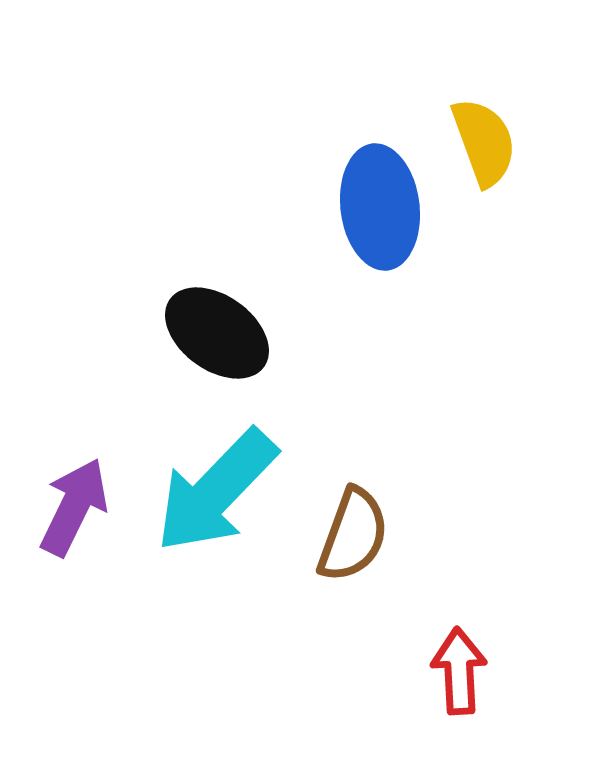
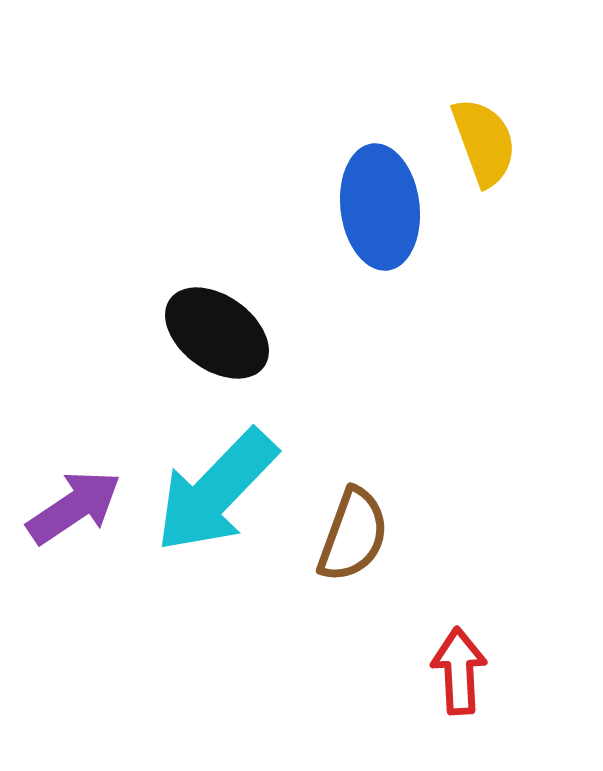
purple arrow: rotated 30 degrees clockwise
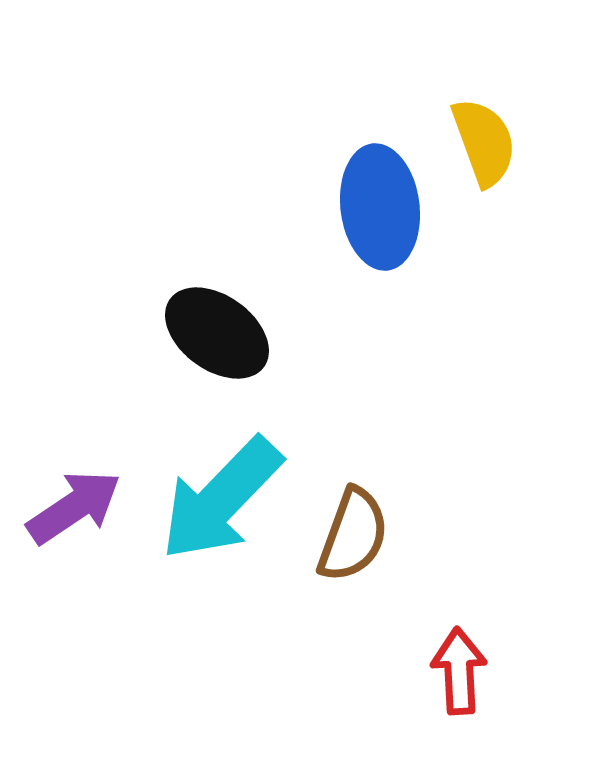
cyan arrow: moved 5 px right, 8 px down
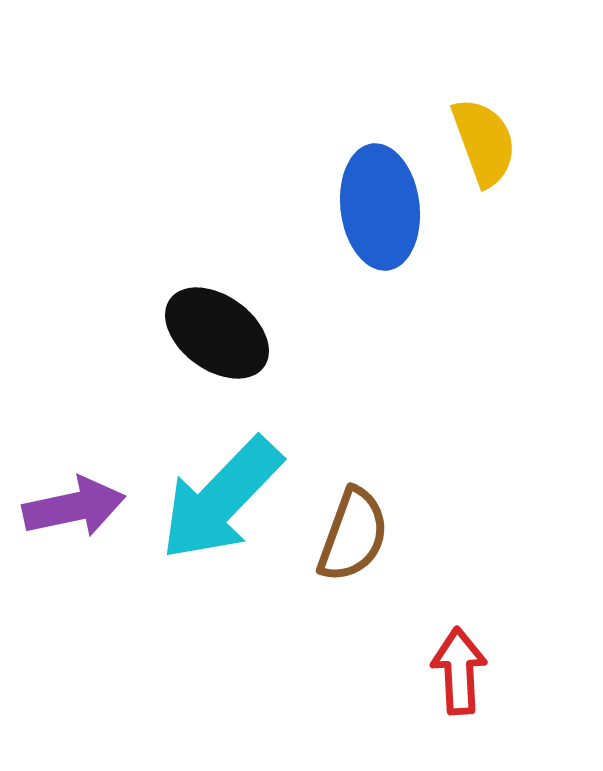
purple arrow: rotated 22 degrees clockwise
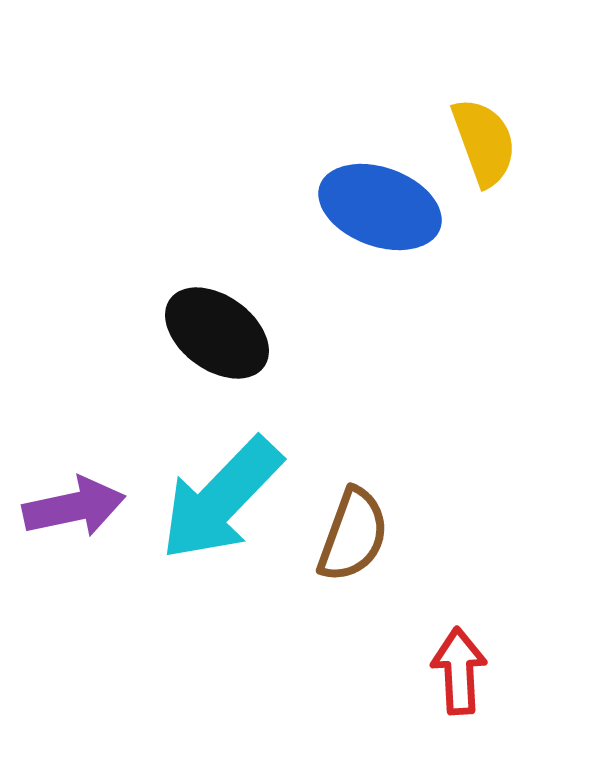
blue ellipse: rotated 63 degrees counterclockwise
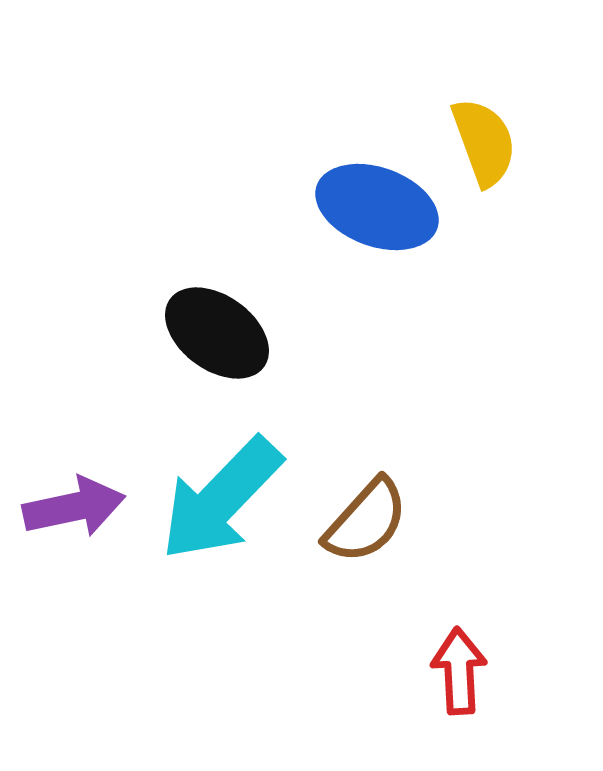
blue ellipse: moved 3 px left
brown semicircle: moved 13 px right, 14 px up; rotated 22 degrees clockwise
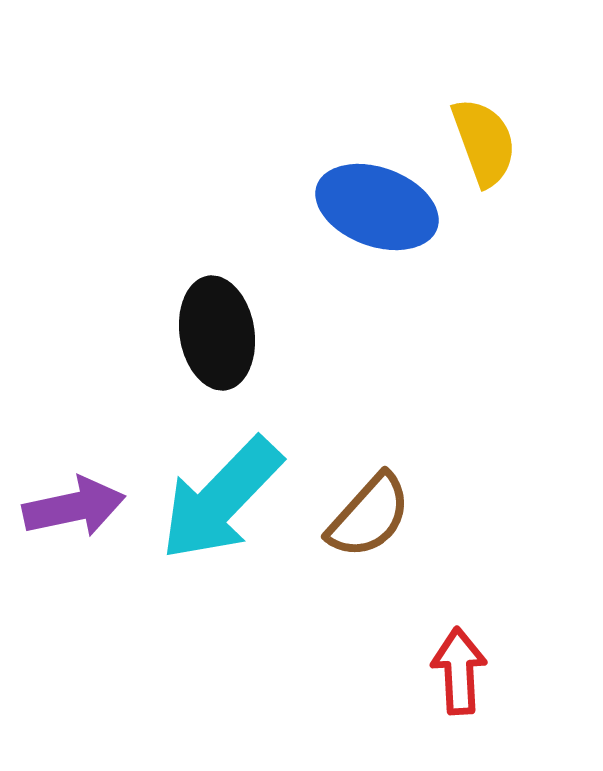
black ellipse: rotated 45 degrees clockwise
brown semicircle: moved 3 px right, 5 px up
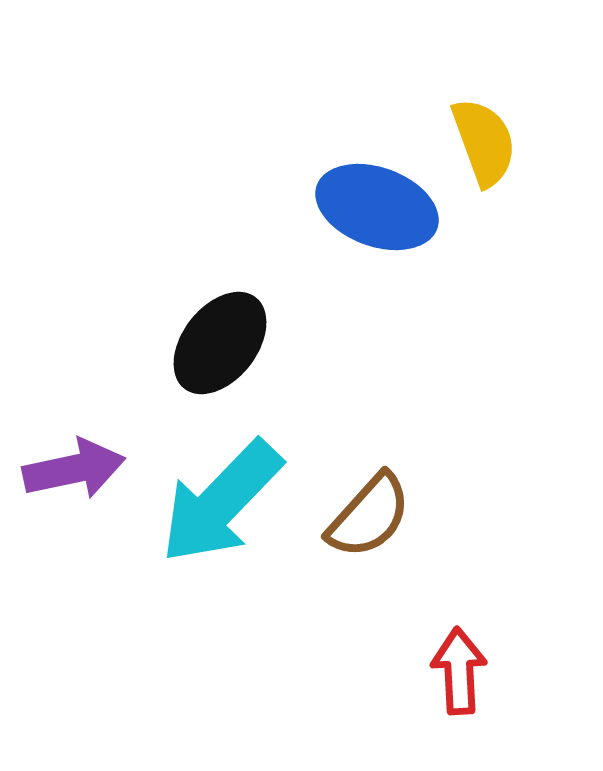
black ellipse: moved 3 px right, 10 px down; rotated 47 degrees clockwise
cyan arrow: moved 3 px down
purple arrow: moved 38 px up
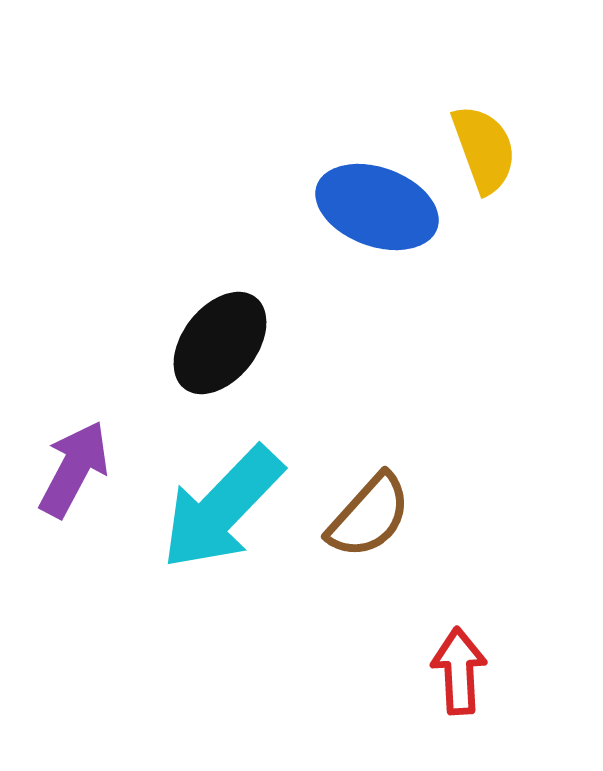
yellow semicircle: moved 7 px down
purple arrow: rotated 50 degrees counterclockwise
cyan arrow: moved 1 px right, 6 px down
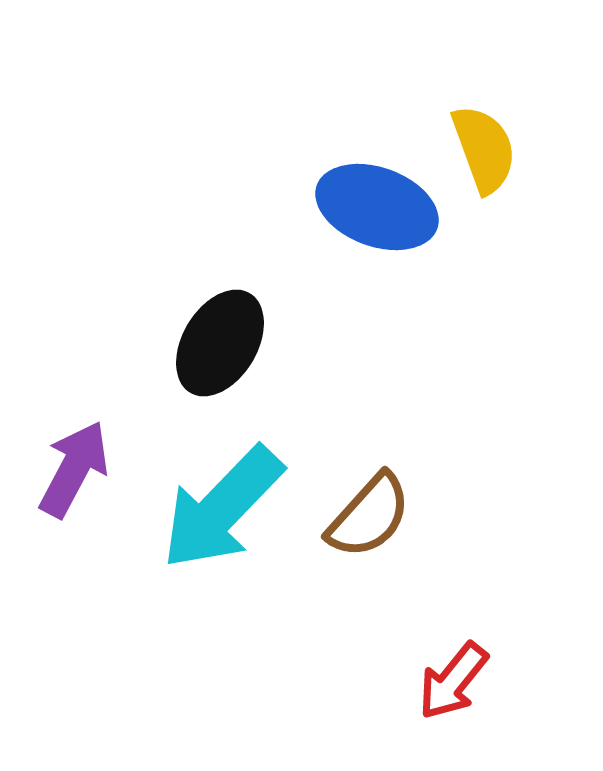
black ellipse: rotated 7 degrees counterclockwise
red arrow: moved 6 px left, 10 px down; rotated 138 degrees counterclockwise
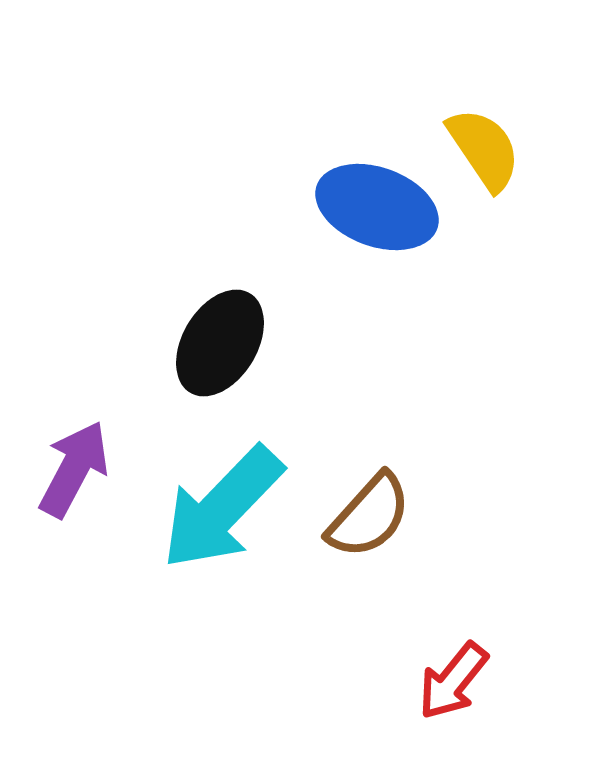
yellow semicircle: rotated 14 degrees counterclockwise
